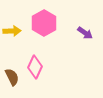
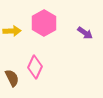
brown semicircle: moved 1 px down
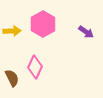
pink hexagon: moved 1 px left, 1 px down
purple arrow: moved 1 px right, 1 px up
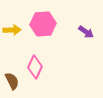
pink hexagon: rotated 25 degrees clockwise
yellow arrow: moved 1 px up
brown semicircle: moved 3 px down
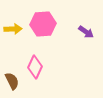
yellow arrow: moved 1 px right, 1 px up
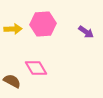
pink diamond: moved 1 px right, 1 px down; rotated 55 degrees counterclockwise
brown semicircle: rotated 36 degrees counterclockwise
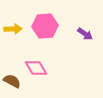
pink hexagon: moved 2 px right, 2 px down
purple arrow: moved 1 px left, 2 px down
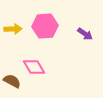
pink diamond: moved 2 px left, 1 px up
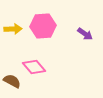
pink hexagon: moved 2 px left
pink diamond: rotated 10 degrees counterclockwise
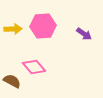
purple arrow: moved 1 px left
